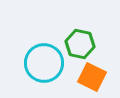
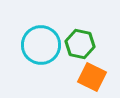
cyan circle: moved 3 px left, 18 px up
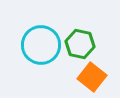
orange square: rotated 12 degrees clockwise
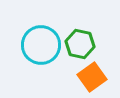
orange square: rotated 16 degrees clockwise
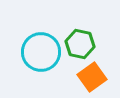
cyan circle: moved 7 px down
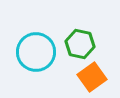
cyan circle: moved 5 px left
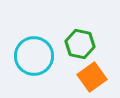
cyan circle: moved 2 px left, 4 px down
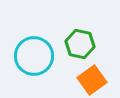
orange square: moved 3 px down
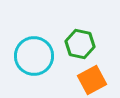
orange square: rotated 8 degrees clockwise
